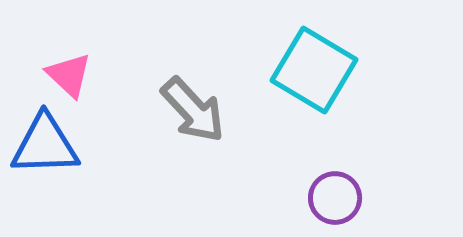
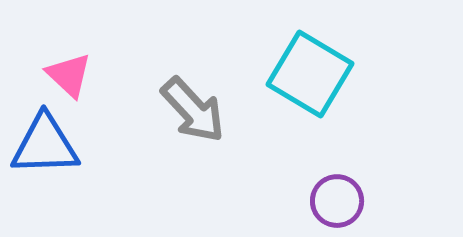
cyan square: moved 4 px left, 4 px down
purple circle: moved 2 px right, 3 px down
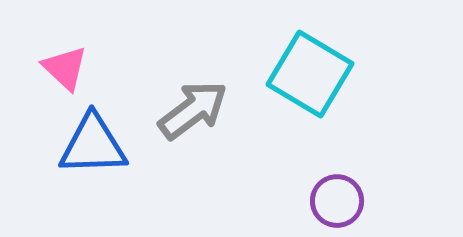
pink triangle: moved 4 px left, 7 px up
gray arrow: rotated 84 degrees counterclockwise
blue triangle: moved 48 px right
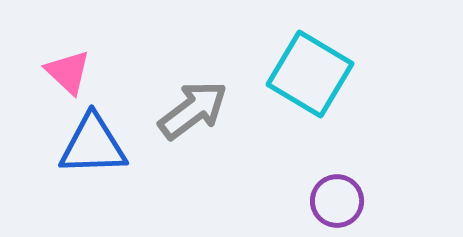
pink triangle: moved 3 px right, 4 px down
